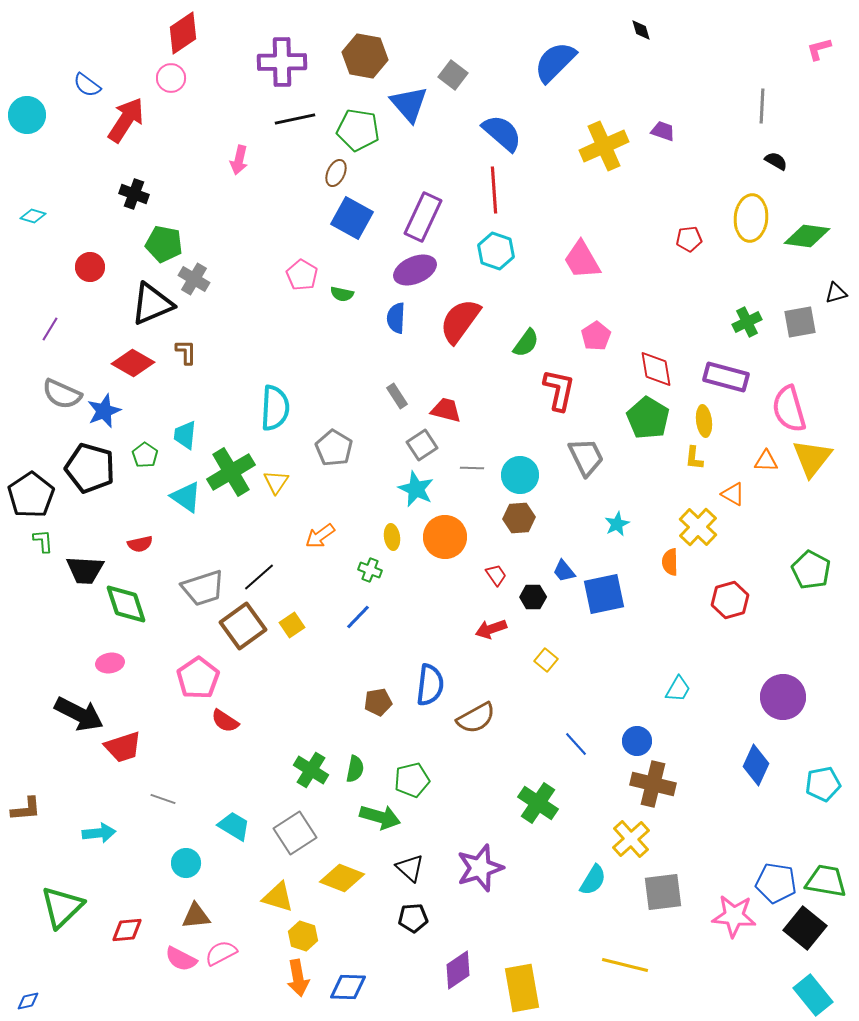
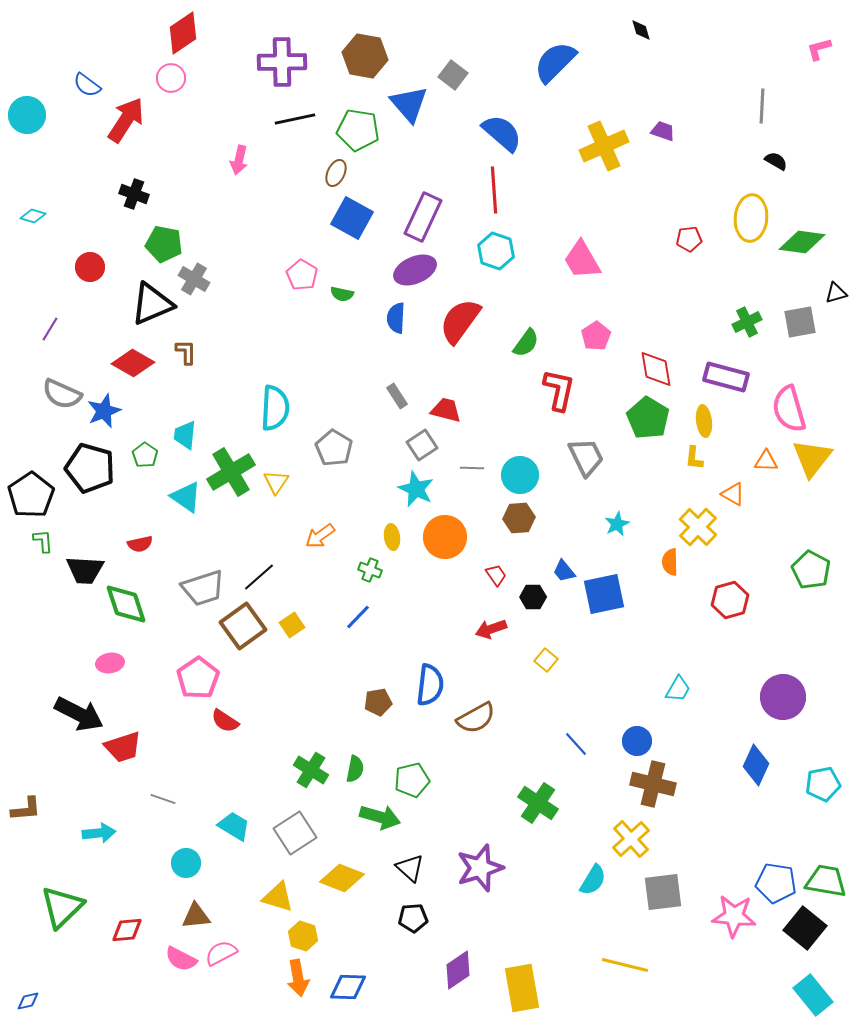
green diamond at (807, 236): moved 5 px left, 6 px down
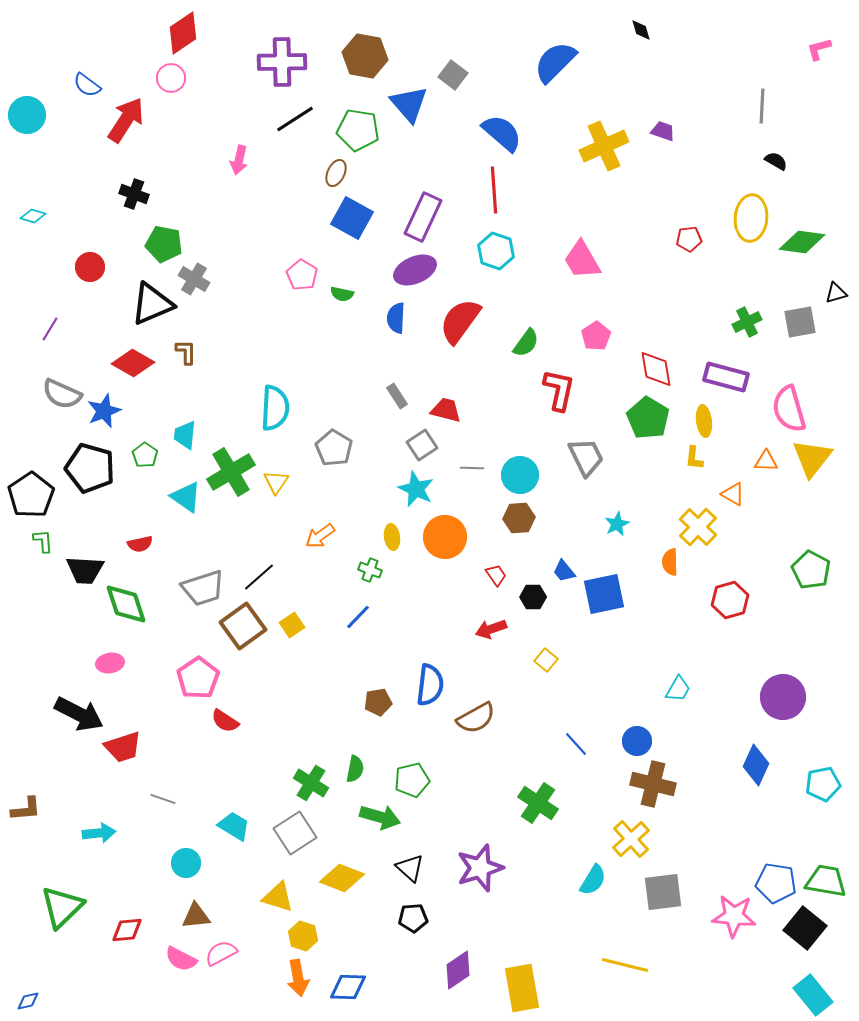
black line at (295, 119): rotated 21 degrees counterclockwise
green cross at (311, 770): moved 13 px down
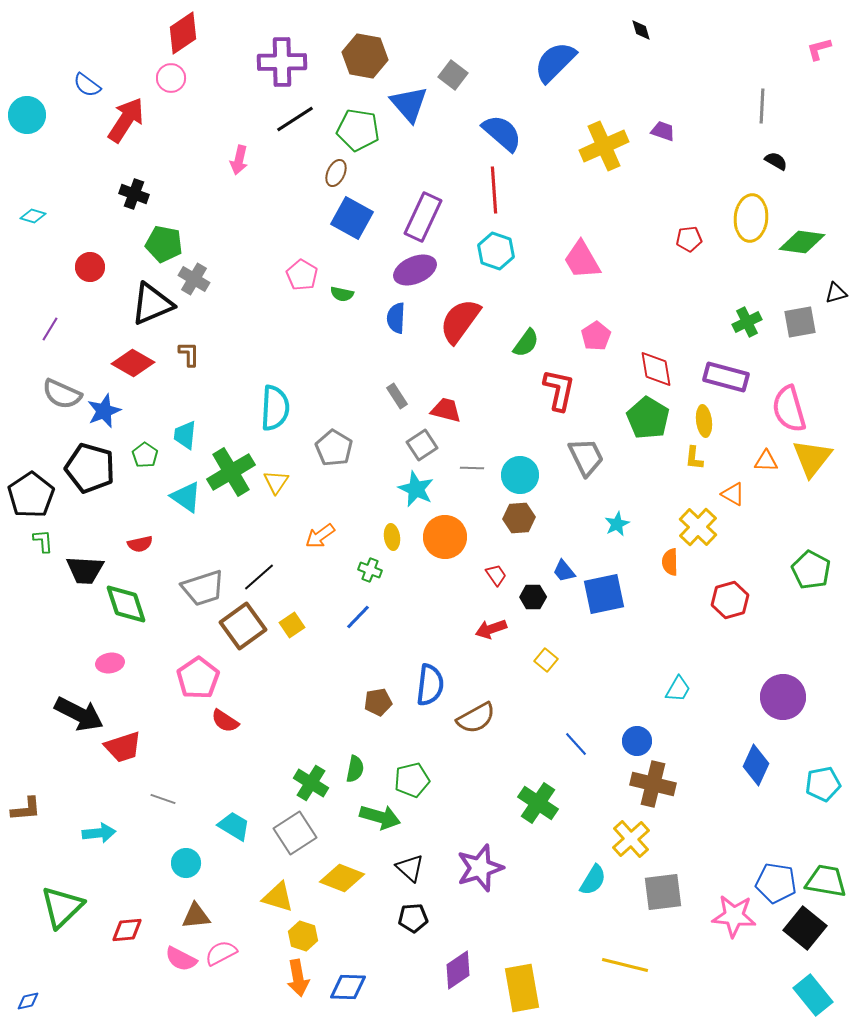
brown L-shape at (186, 352): moved 3 px right, 2 px down
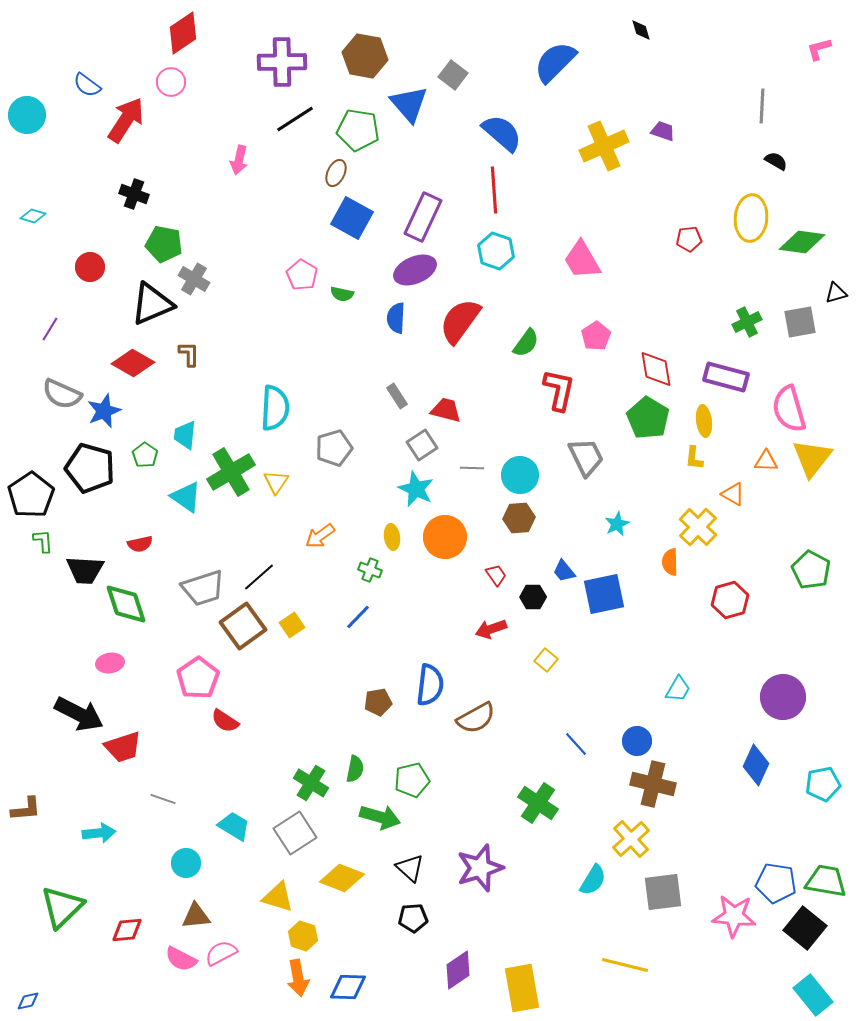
pink circle at (171, 78): moved 4 px down
gray pentagon at (334, 448): rotated 24 degrees clockwise
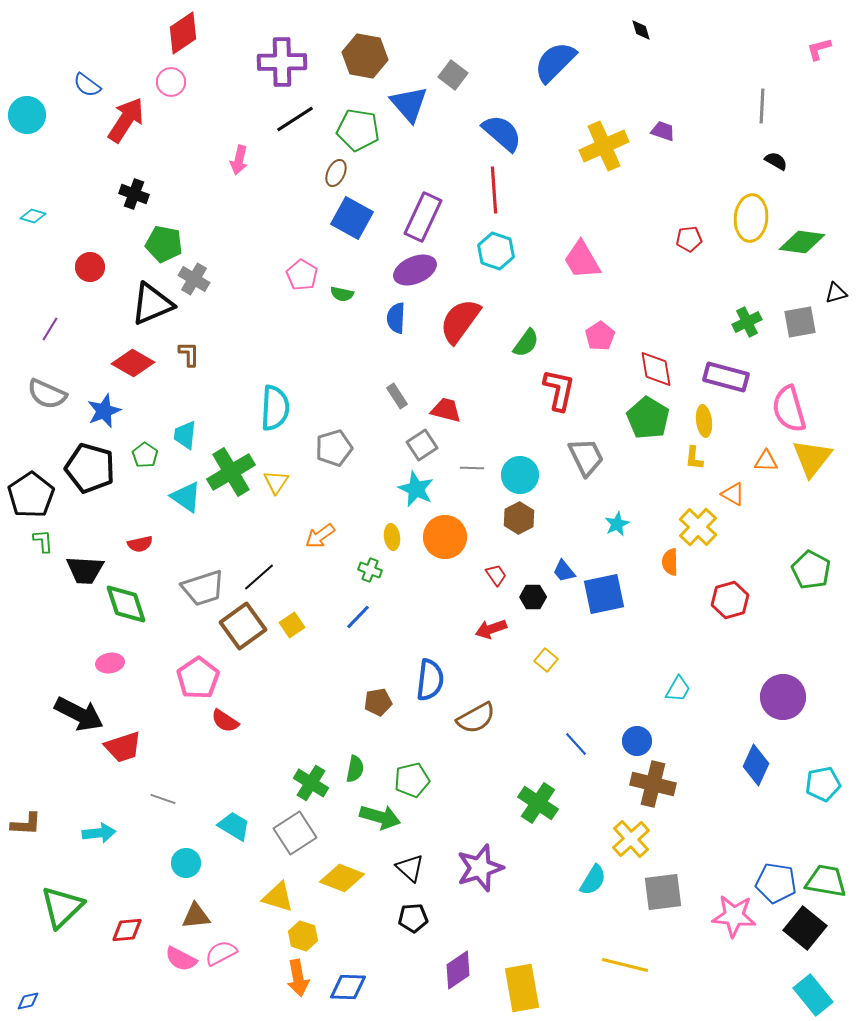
pink pentagon at (596, 336): moved 4 px right
gray semicircle at (62, 394): moved 15 px left
brown hexagon at (519, 518): rotated 24 degrees counterclockwise
blue semicircle at (430, 685): moved 5 px up
brown L-shape at (26, 809): moved 15 px down; rotated 8 degrees clockwise
